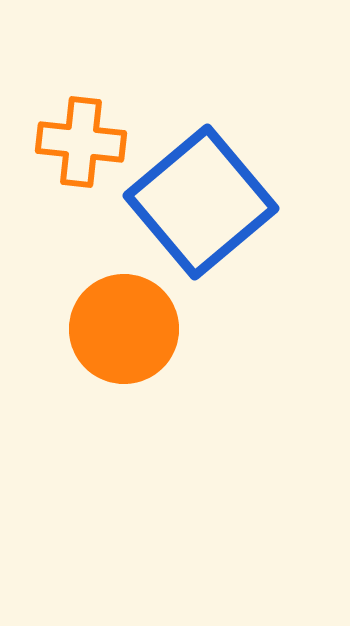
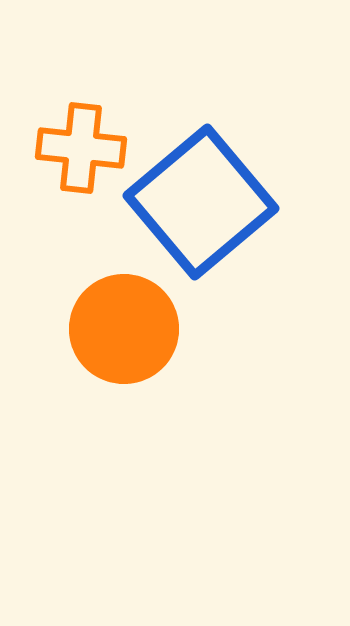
orange cross: moved 6 px down
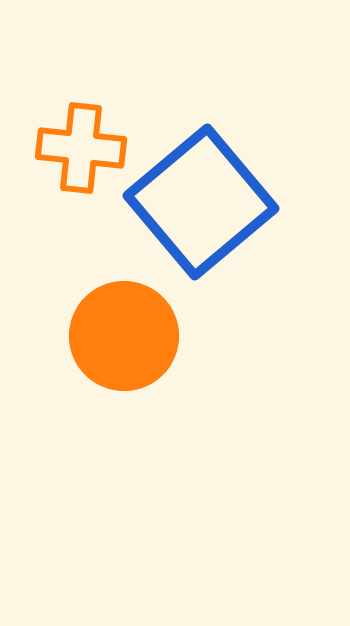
orange circle: moved 7 px down
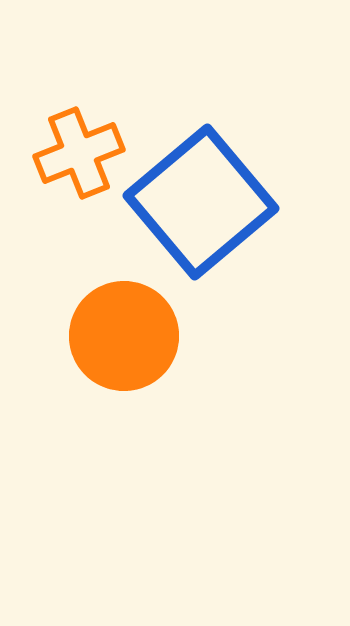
orange cross: moved 2 px left, 5 px down; rotated 28 degrees counterclockwise
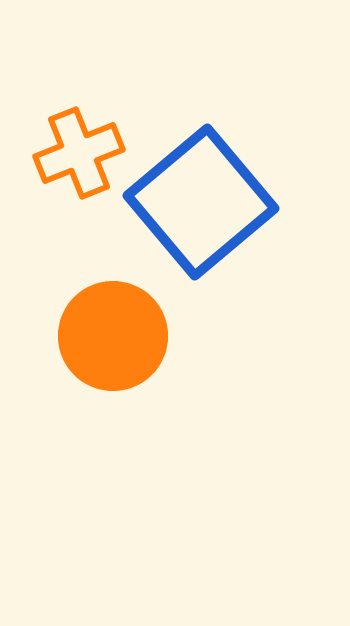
orange circle: moved 11 px left
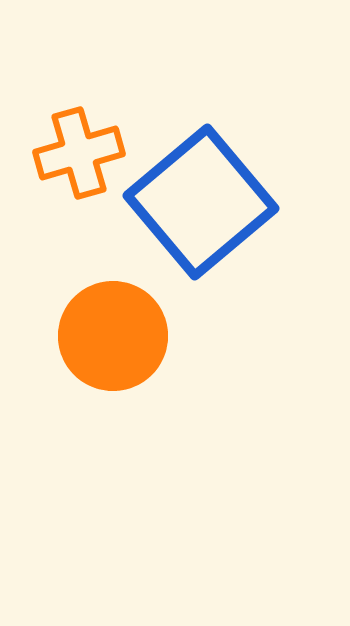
orange cross: rotated 6 degrees clockwise
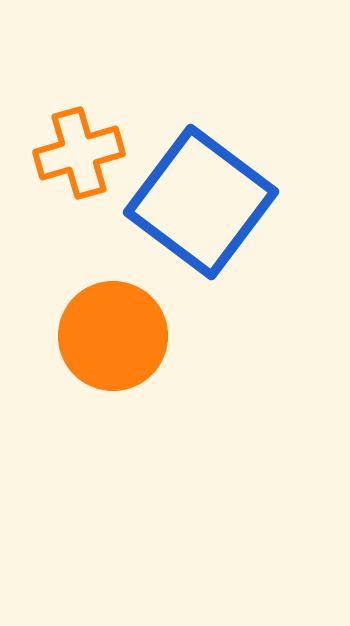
blue square: rotated 13 degrees counterclockwise
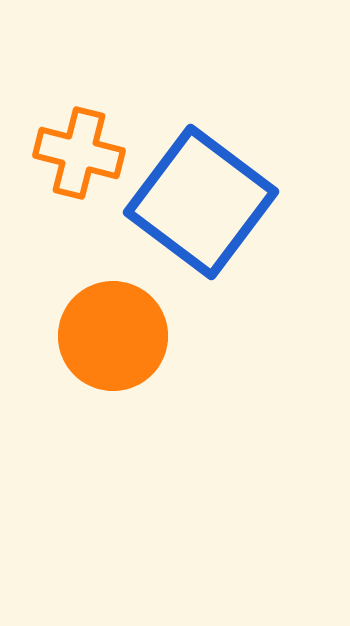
orange cross: rotated 30 degrees clockwise
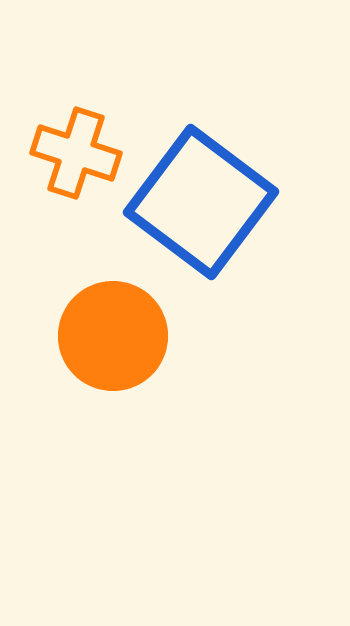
orange cross: moved 3 px left; rotated 4 degrees clockwise
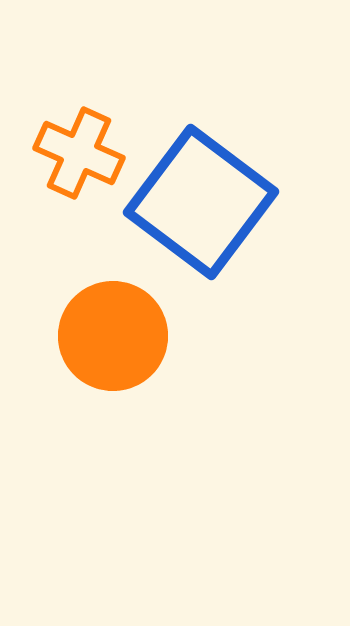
orange cross: moved 3 px right; rotated 6 degrees clockwise
